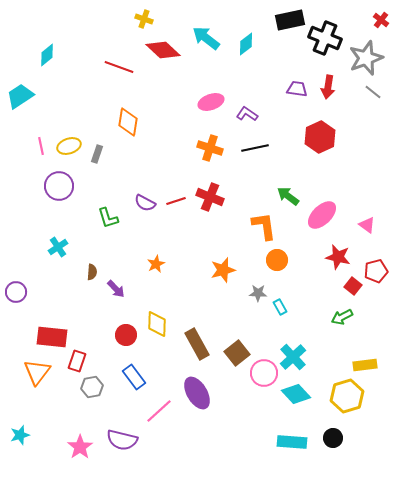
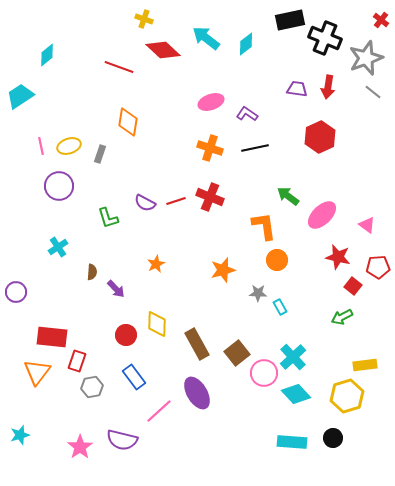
gray rectangle at (97, 154): moved 3 px right
red pentagon at (376, 271): moved 2 px right, 4 px up; rotated 10 degrees clockwise
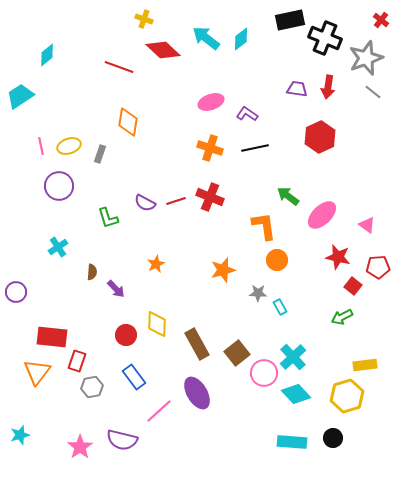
cyan diamond at (246, 44): moved 5 px left, 5 px up
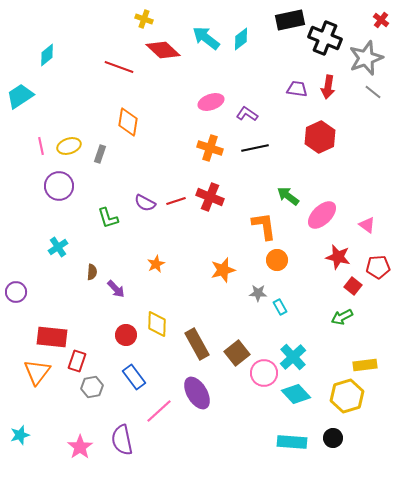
purple semicircle at (122, 440): rotated 64 degrees clockwise
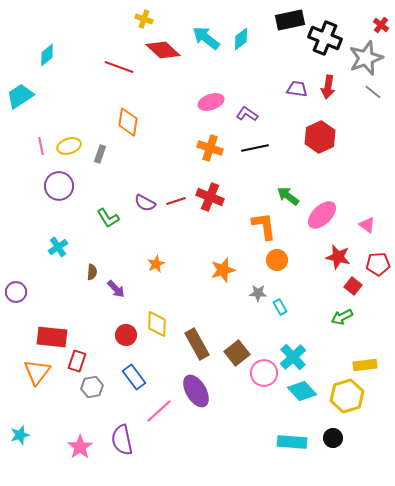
red cross at (381, 20): moved 5 px down
green L-shape at (108, 218): rotated 15 degrees counterclockwise
red pentagon at (378, 267): moved 3 px up
purple ellipse at (197, 393): moved 1 px left, 2 px up
cyan diamond at (296, 394): moved 6 px right, 3 px up
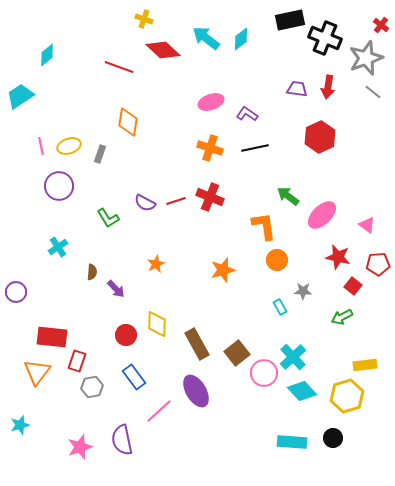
gray star at (258, 293): moved 45 px right, 2 px up
cyan star at (20, 435): moved 10 px up
pink star at (80, 447): rotated 15 degrees clockwise
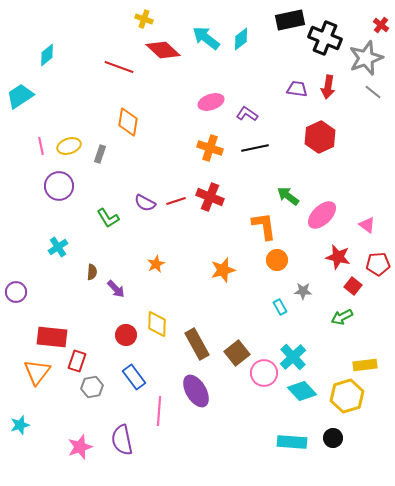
pink line at (159, 411): rotated 44 degrees counterclockwise
